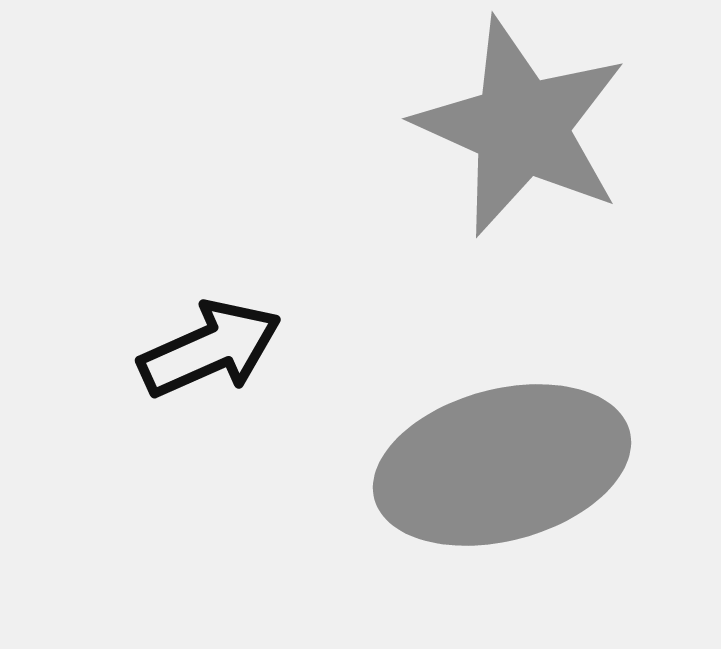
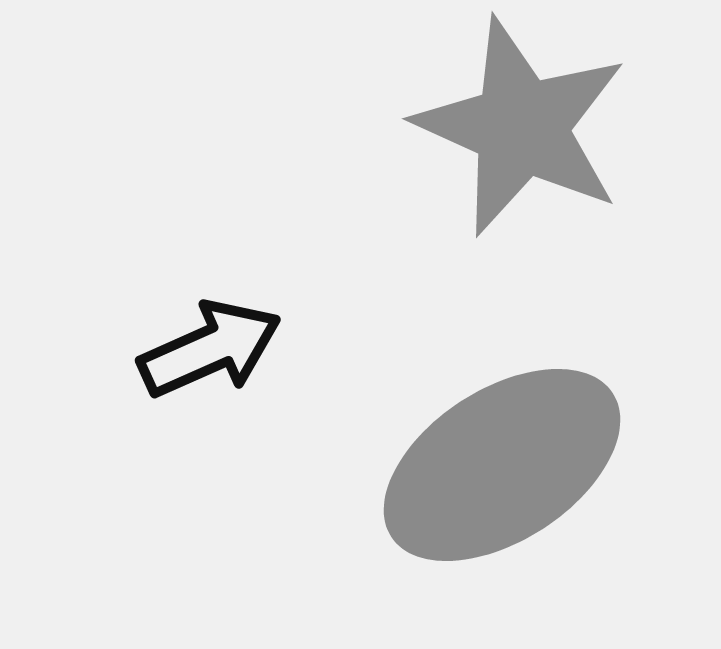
gray ellipse: rotated 18 degrees counterclockwise
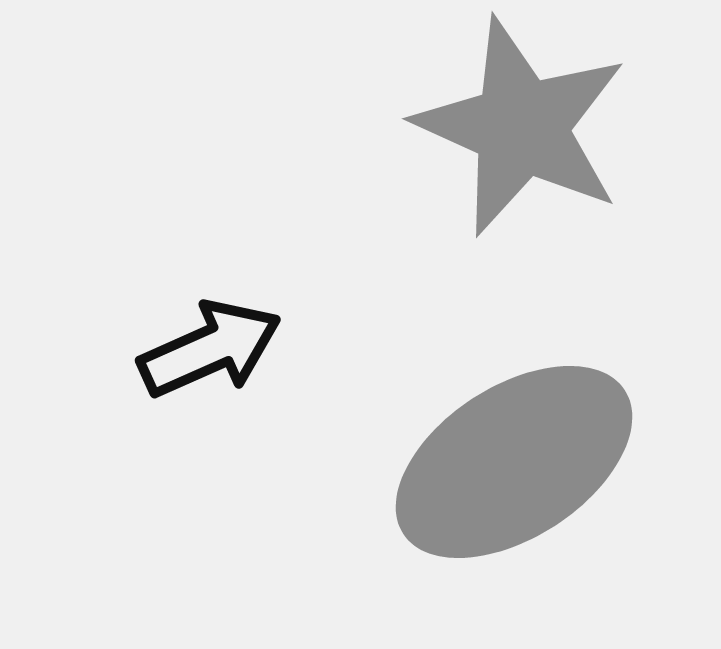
gray ellipse: moved 12 px right, 3 px up
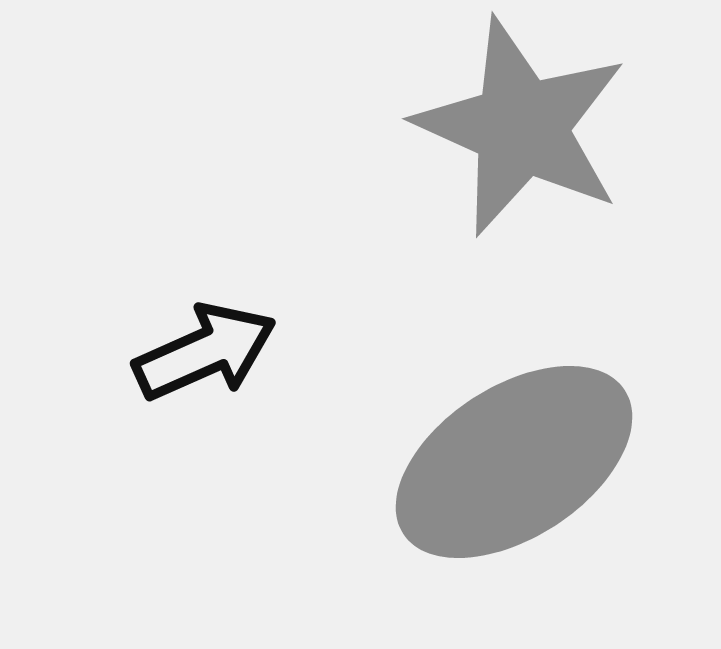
black arrow: moved 5 px left, 3 px down
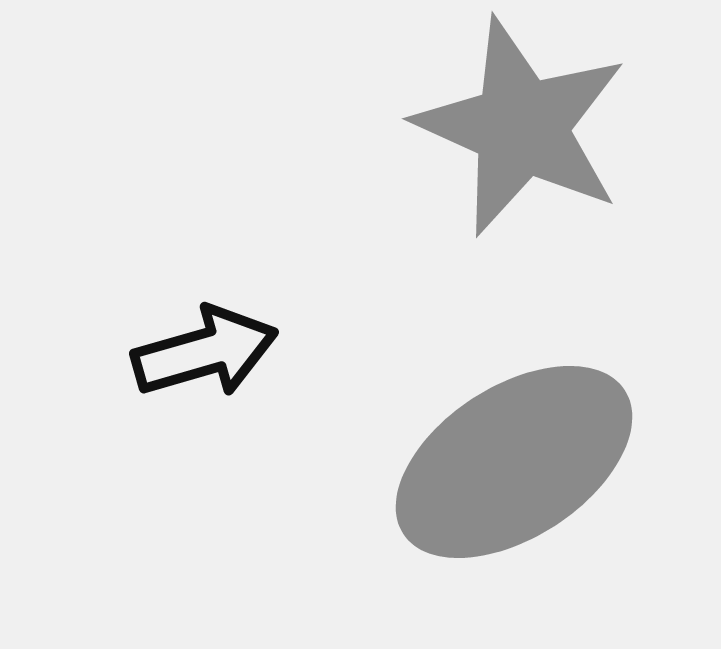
black arrow: rotated 8 degrees clockwise
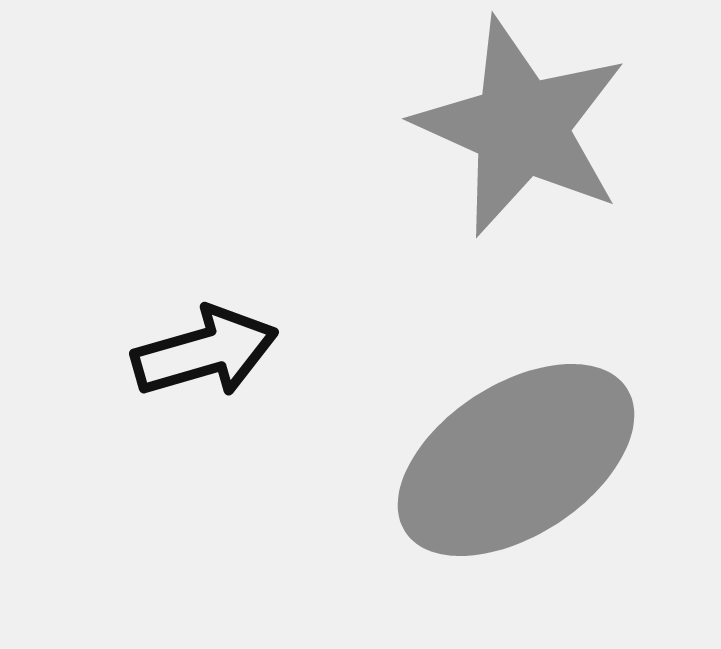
gray ellipse: moved 2 px right, 2 px up
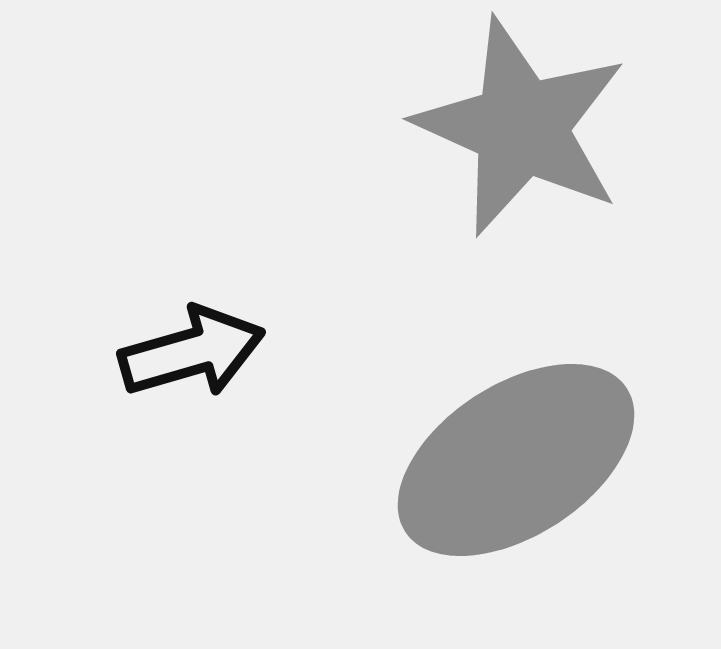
black arrow: moved 13 px left
